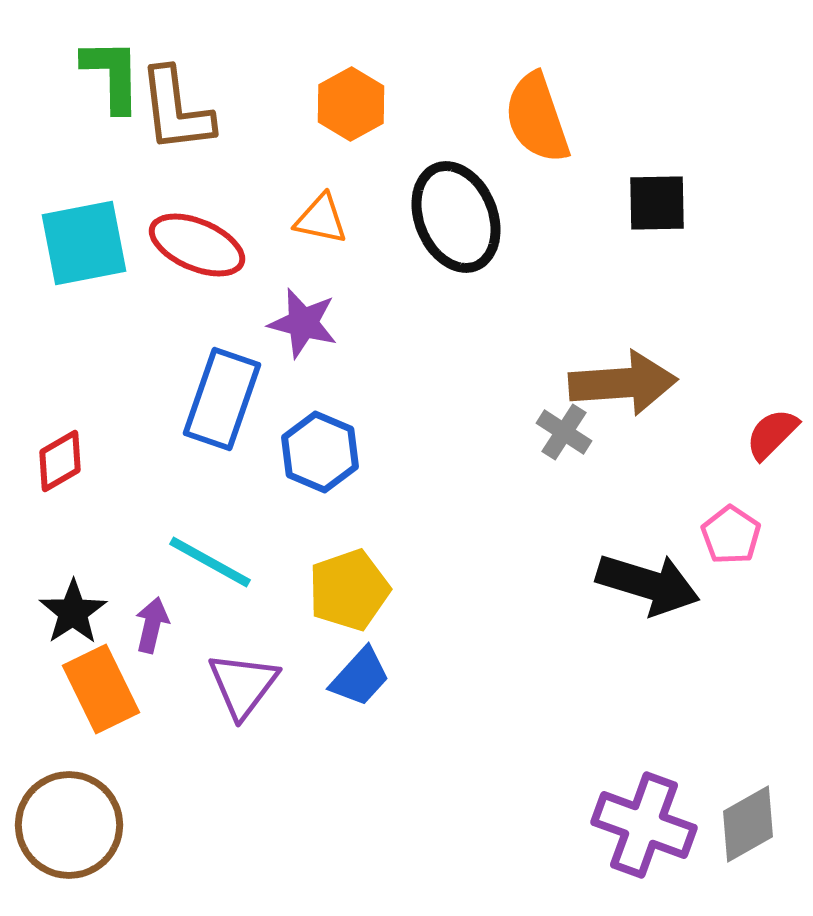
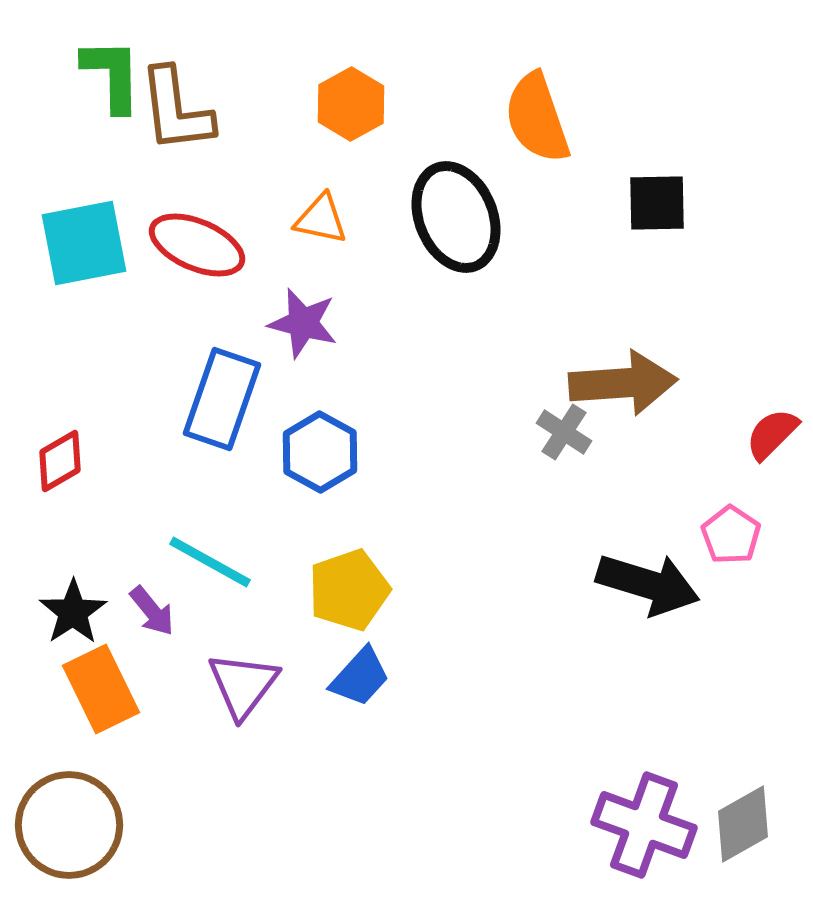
blue hexagon: rotated 6 degrees clockwise
purple arrow: moved 14 px up; rotated 128 degrees clockwise
gray diamond: moved 5 px left
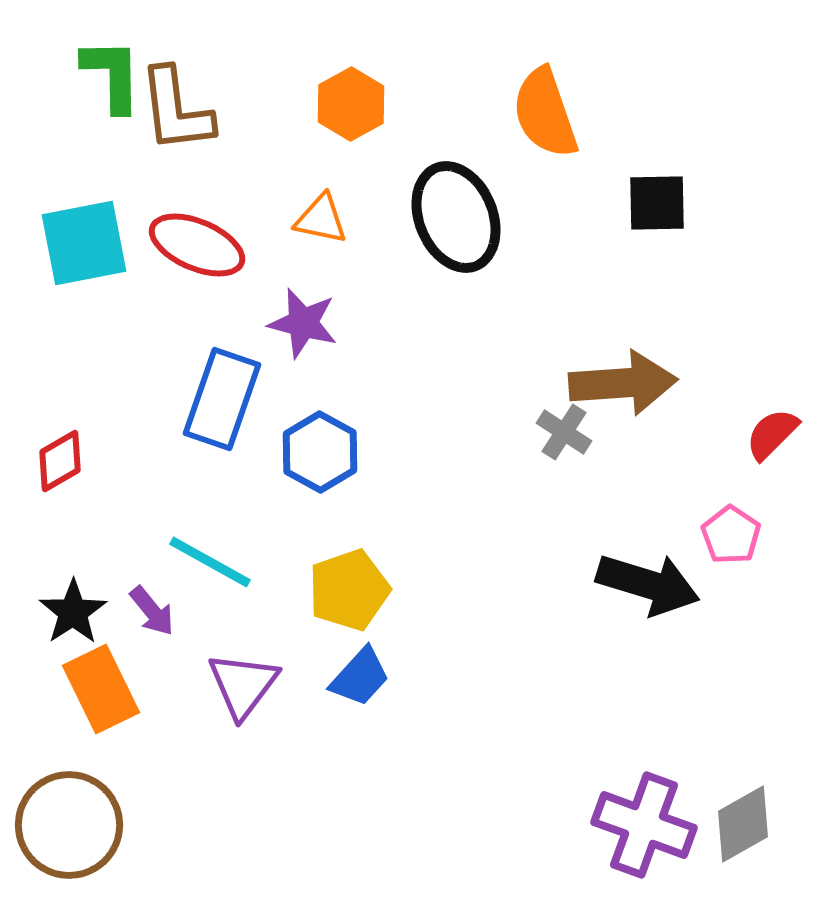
orange semicircle: moved 8 px right, 5 px up
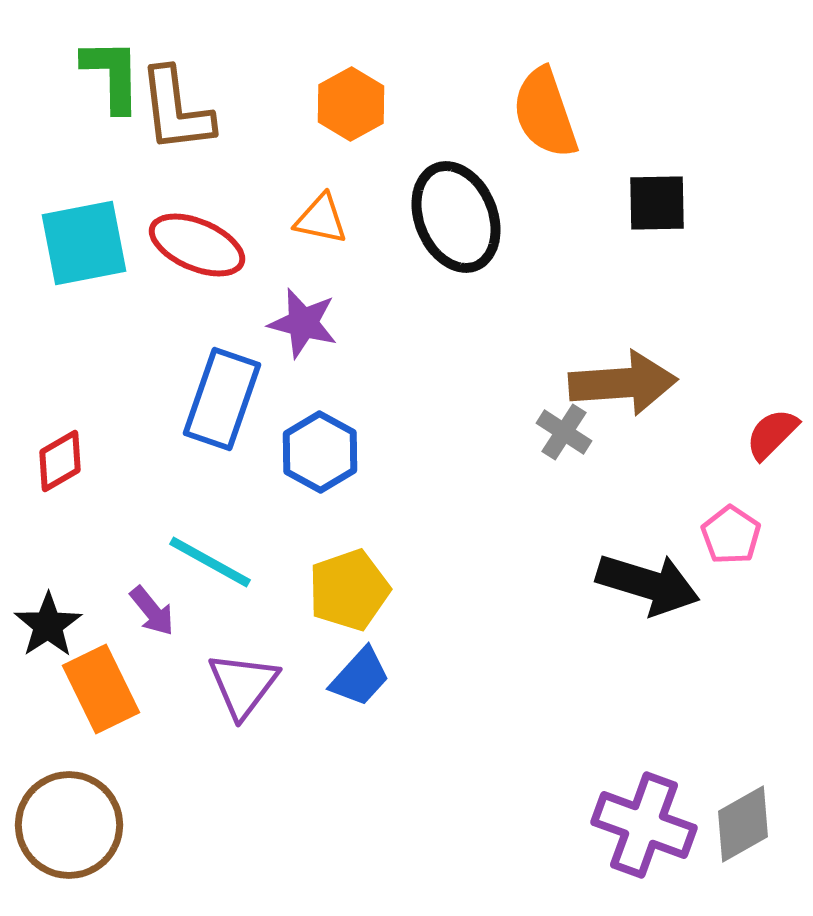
black star: moved 25 px left, 13 px down
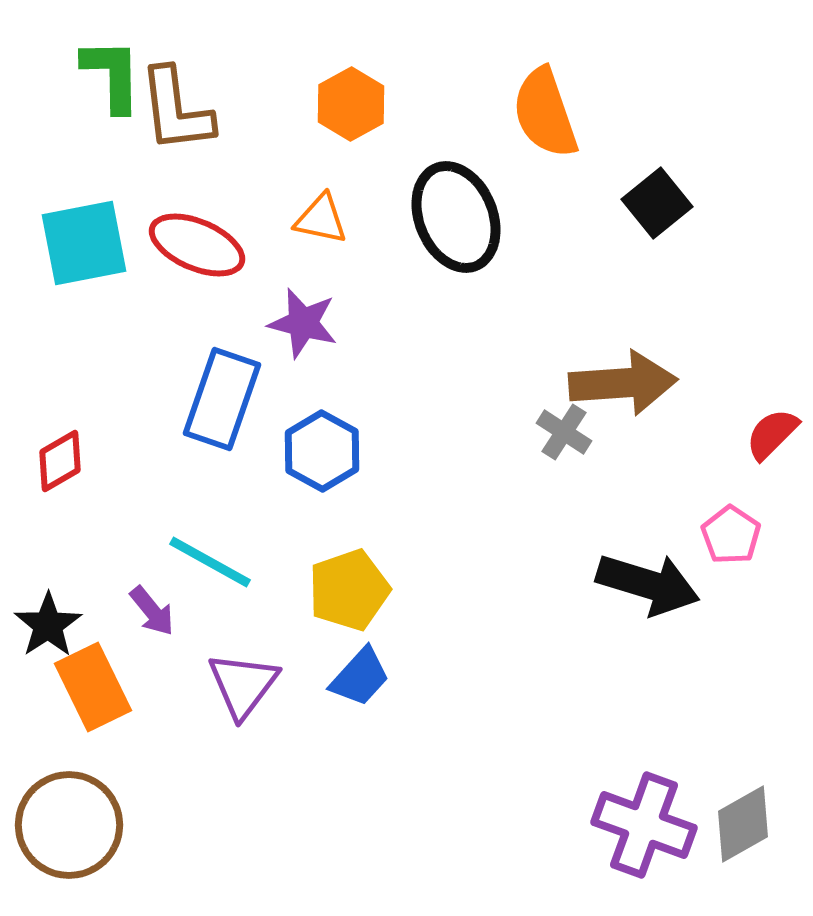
black square: rotated 38 degrees counterclockwise
blue hexagon: moved 2 px right, 1 px up
orange rectangle: moved 8 px left, 2 px up
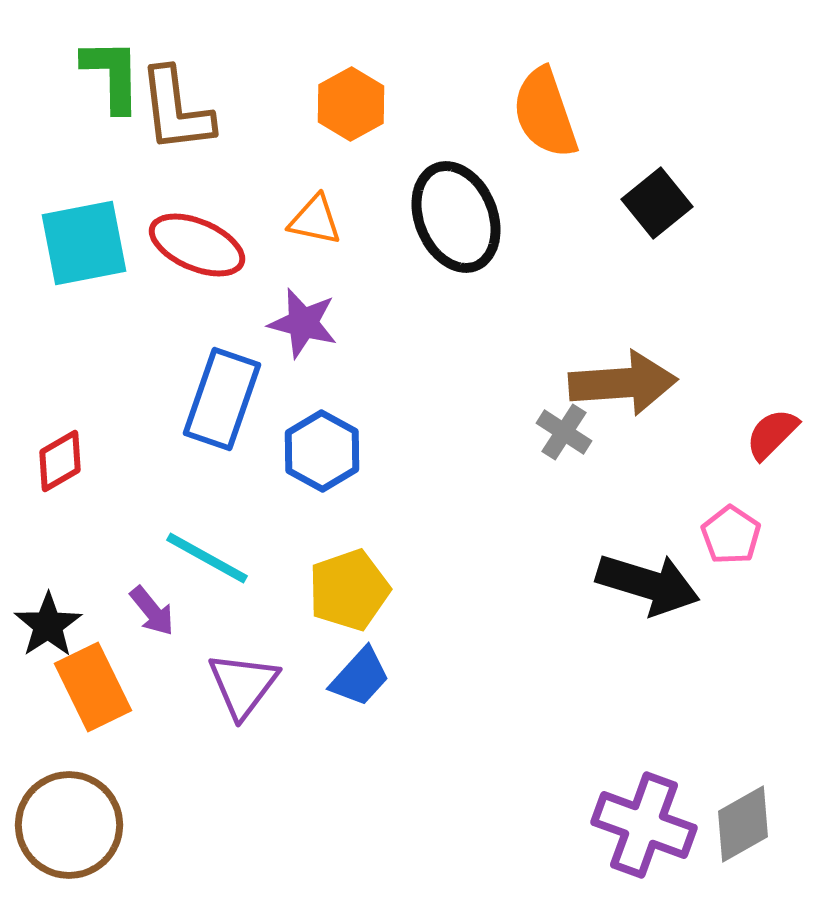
orange triangle: moved 6 px left, 1 px down
cyan line: moved 3 px left, 4 px up
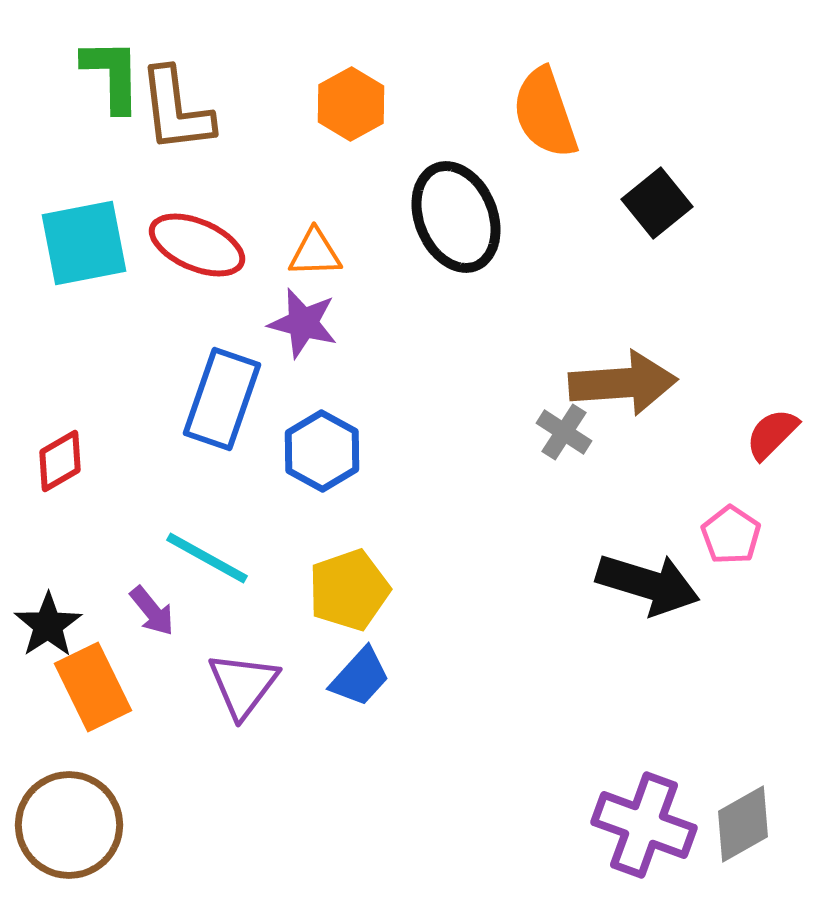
orange triangle: moved 33 px down; rotated 14 degrees counterclockwise
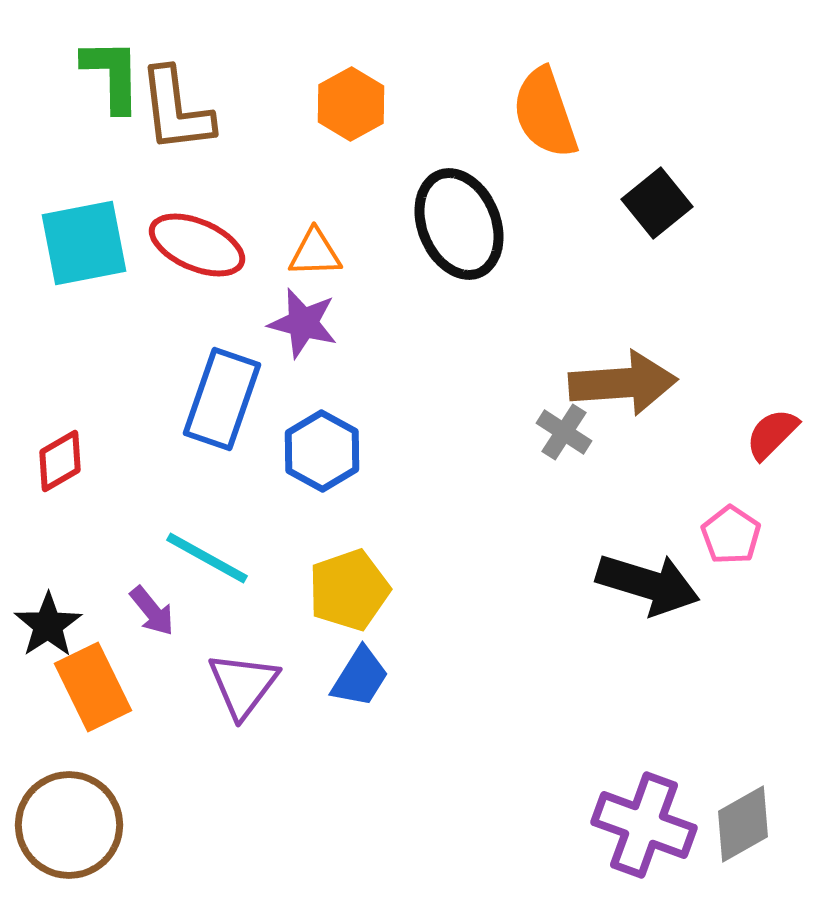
black ellipse: moved 3 px right, 7 px down
blue trapezoid: rotated 10 degrees counterclockwise
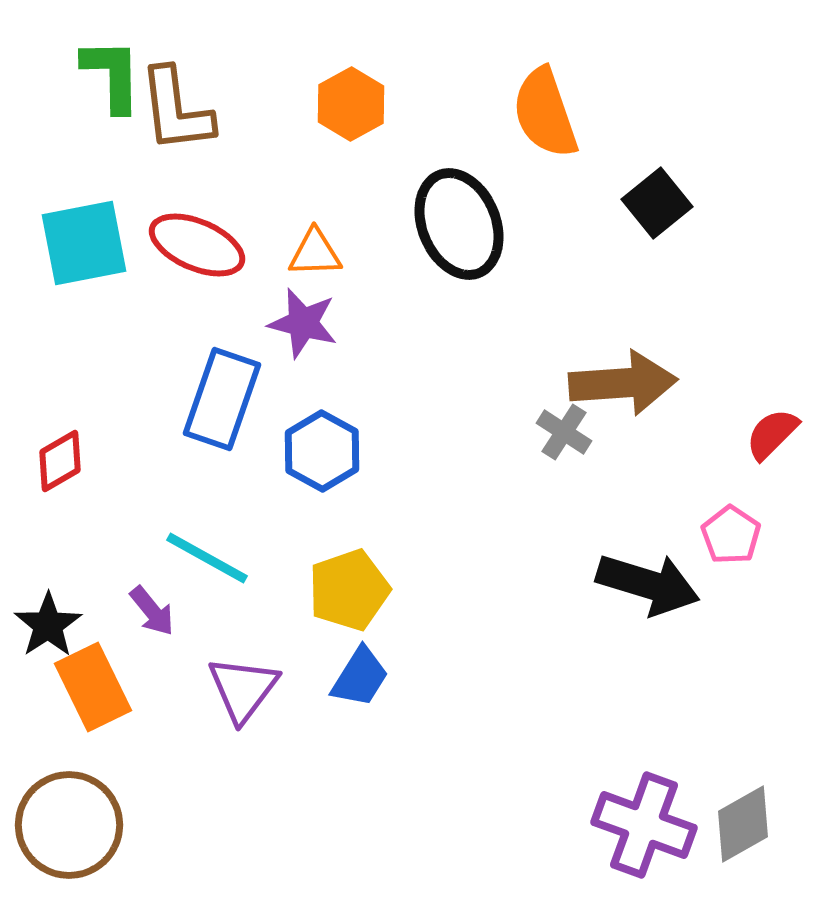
purple triangle: moved 4 px down
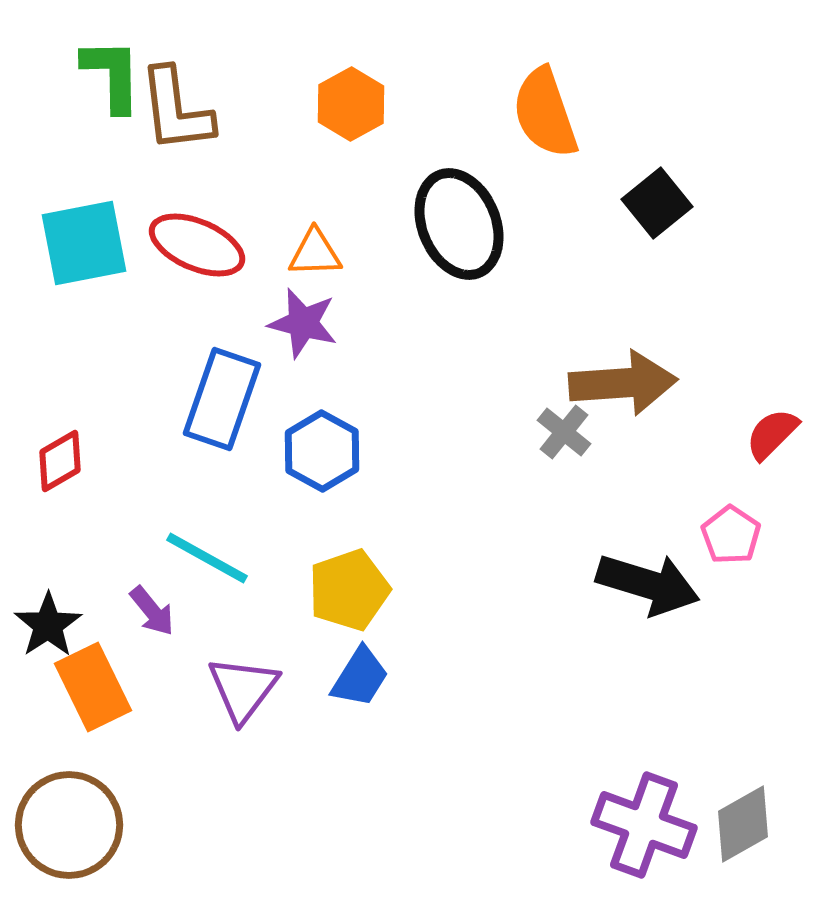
gray cross: rotated 6 degrees clockwise
